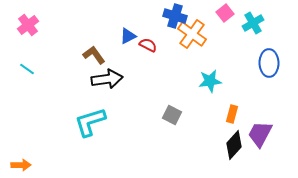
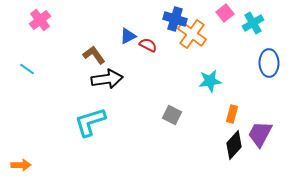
blue cross: moved 3 px down
pink cross: moved 12 px right, 5 px up
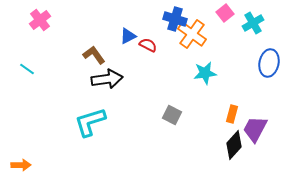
blue ellipse: rotated 12 degrees clockwise
cyan star: moved 5 px left, 8 px up
purple trapezoid: moved 5 px left, 5 px up
